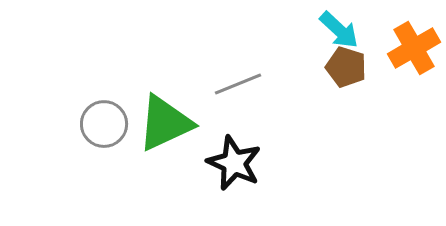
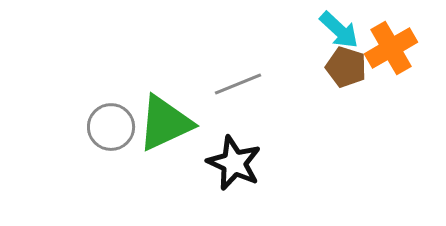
orange cross: moved 23 px left
gray circle: moved 7 px right, 3 px down
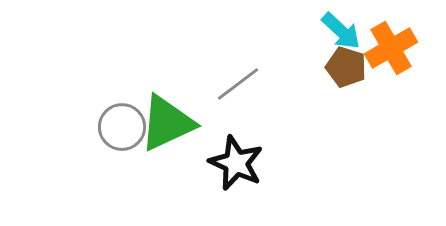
cyan arrow: moved 2 px right, 1 px down
gray line: rotated 15 degrees counterclockwise
green triangle: moved 2 px right
gray circle: moved 11 px right
black star: moved 2 px right
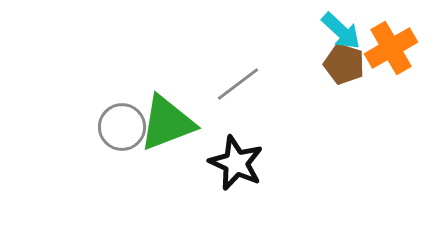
brown pentagon: moved 2 px left, 3 px up
green triangle: rotated 4 degrees clockwise
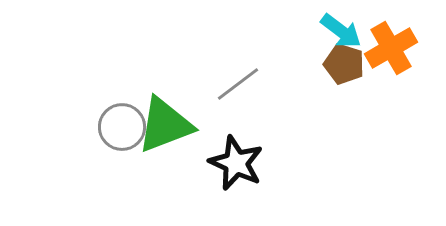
cyan arrow: rotated 6 degrees counterclockwise
green triangle: moved 2 px left, 2 px down
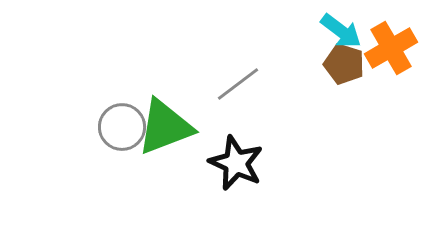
green triangle: moved 2 px down
